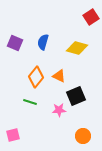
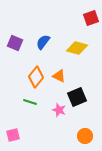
red square: moved 1 px down; rotated 14 degrees clockwise
blue semicircle: rotated 21 degrees clockwise
black square: moved 1 px right, 1 px down
pink star: rotated 24 degrees clockwise
orange circle: moved 2 px right
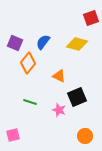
yellow diamond: moved 4 px up
orange diamond: moved 8 px left, 14 px up
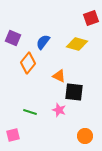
purple square: moved 2 px left, 5 px up
black square: moved 3 px left, 5 px up; rotated 30 degrees clockwise
green line: moved 10 px down
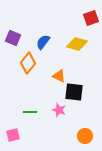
green line: rotated 16 degrees counterclockwise
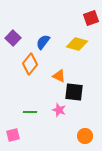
purple square: rotated 21 degrees clockwise
orange diamond: moved 2 px right, 1 px down
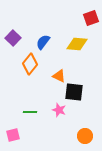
yellow diamond: rotated 10 degrees counterclockwise
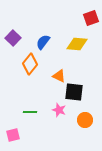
orange circle: moved 16 px up
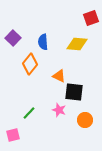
blue semicircle: rotated 42 degrees counterclockwise
green line: moved 1 px left, 1 px down; rotated 48 degrees counterclockwise
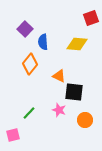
purple square: moved 12 px right, 9 px up
